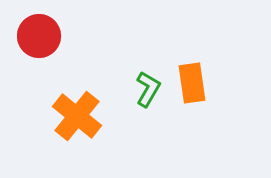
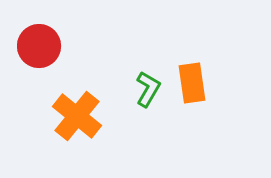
red circle: moved 10 px down
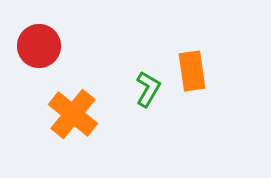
orange rectangle: moved 12 px up
orange cross: moved 4 px left, 2 px up
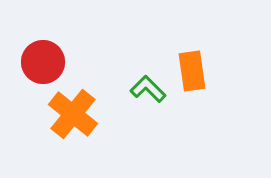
red circle: moved 4 px right, 16 px down
green L-shape: rotated 75 degrees counterclockwise
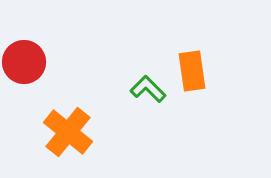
red circle: moved 19 px left
orange cross: moved 5 px left, 18 px down
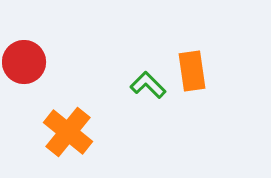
green L-shape: moved 4 px up
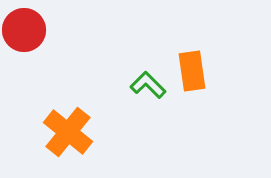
red circle: moved 32 px up
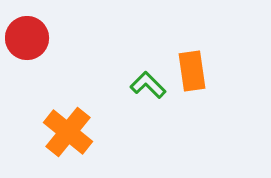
red circle: moved 3 px right, 8 px down
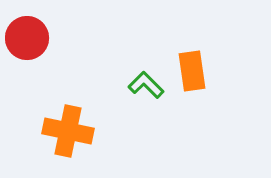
green L-shape: moved 2 px left
orange cross: moved 1 px up; rotated 27 degrees counterclockwise
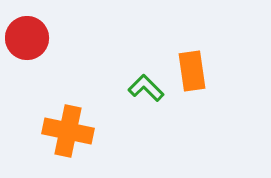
green L-shape: moved 3 px down
